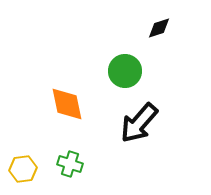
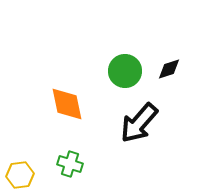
black diamond: moved 10 px right, 41 px down
yellow hexagon: moved 3 px left, 6 px down
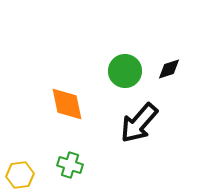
green cross: moved 1 px down
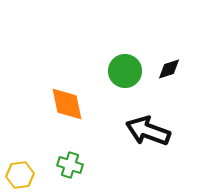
black arrow: moved 9 px right, 8 px down; rotated 69 degrees clockwise
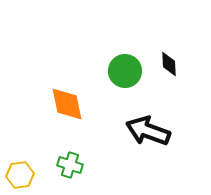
black diamond: moved 5 px up; rotated 75 degrees counterclockwise
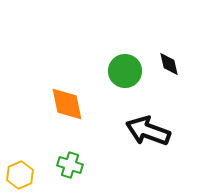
black diamond: rotated 10 degrees counterclockwise
yellow hexagon: rotated 16 degrees counterclockwise
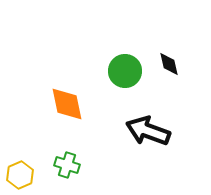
green cross: moved 3 px left
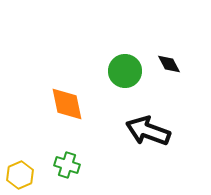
black diamond: rotated 15 degrees counterclockwise
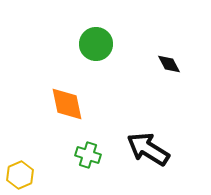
green circle: moved 29 px left, 27 px up
black arrow: moved 18 px down; rotated 12 degrees clockwise
green cross: moved 21 px right, 10 px up
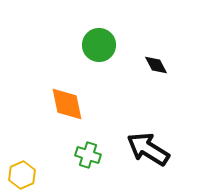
green circle: moved 3 px right, 1 px down
black diamond: moved 13 px left, 1 px down
yellow hexagon: moved 2 px right
